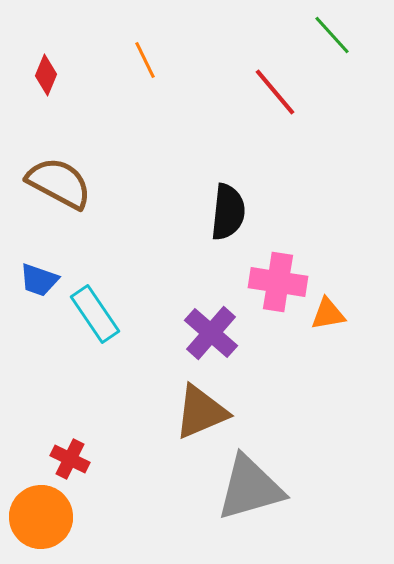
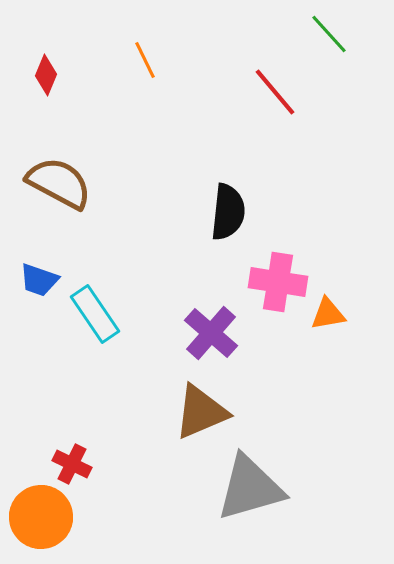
green line: moved 3 px left, 1 px up
red cross: moved 2 px right, 5 px down
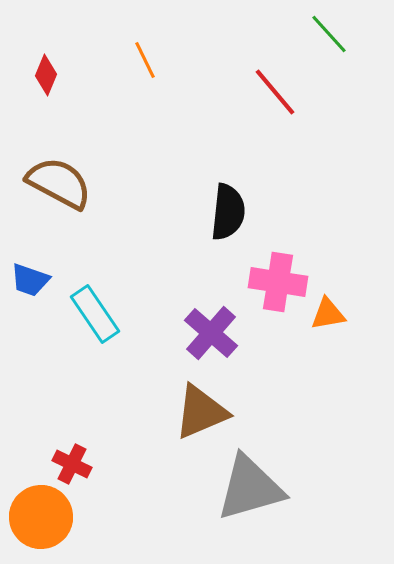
blue trapezoid: moved 9 px left
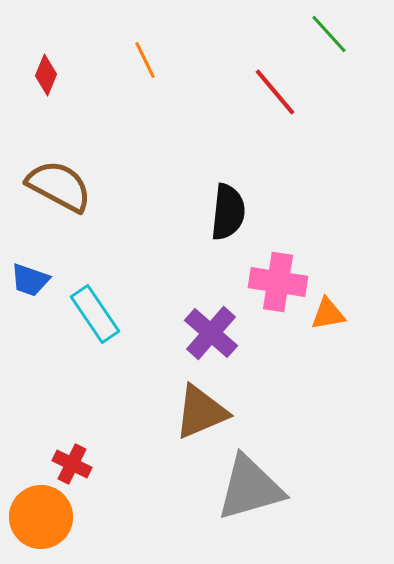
brown semicircle: moved 3 px down
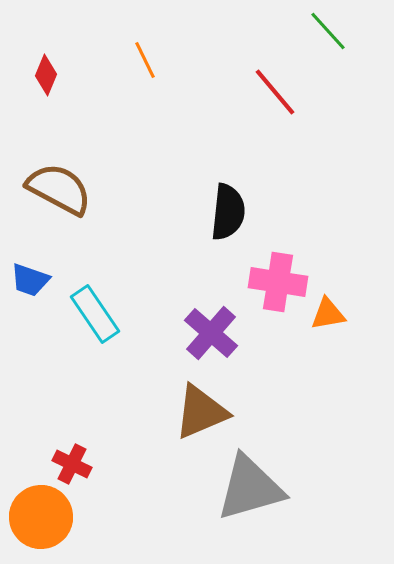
green line: moved 1 px left, 3 px up
brown semicircle: moved 3 px down
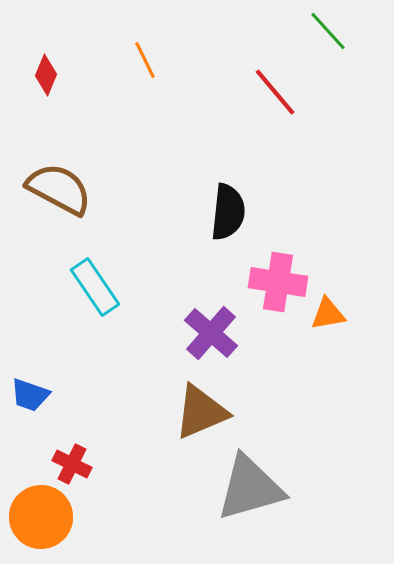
blue trapezoid: moved 115 px down
cyan rectangle: moved 27 px up
